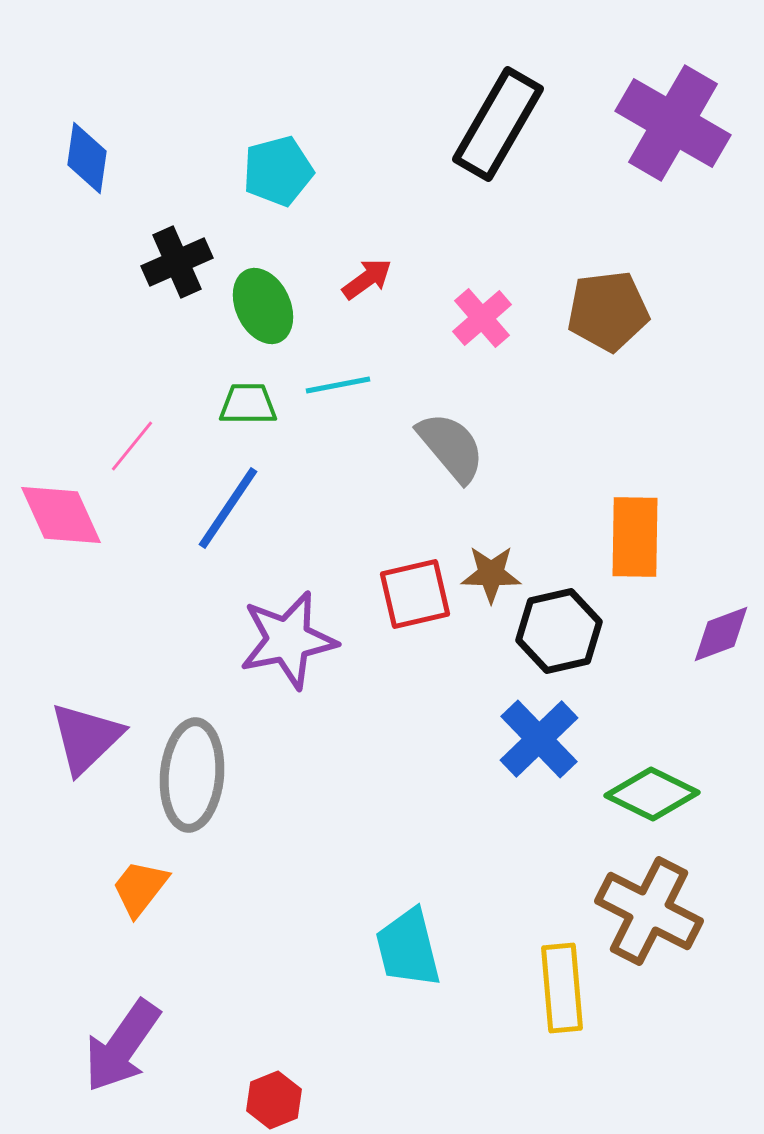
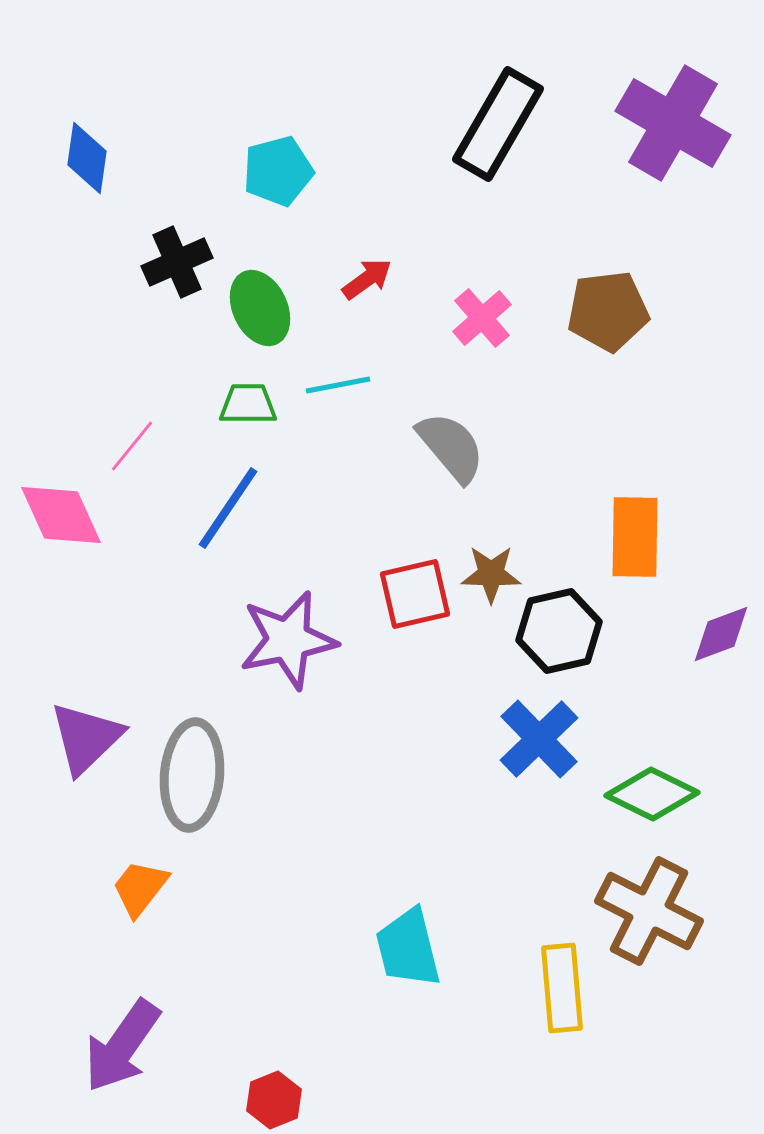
green ellipse: moved 3 px left, 2 px down
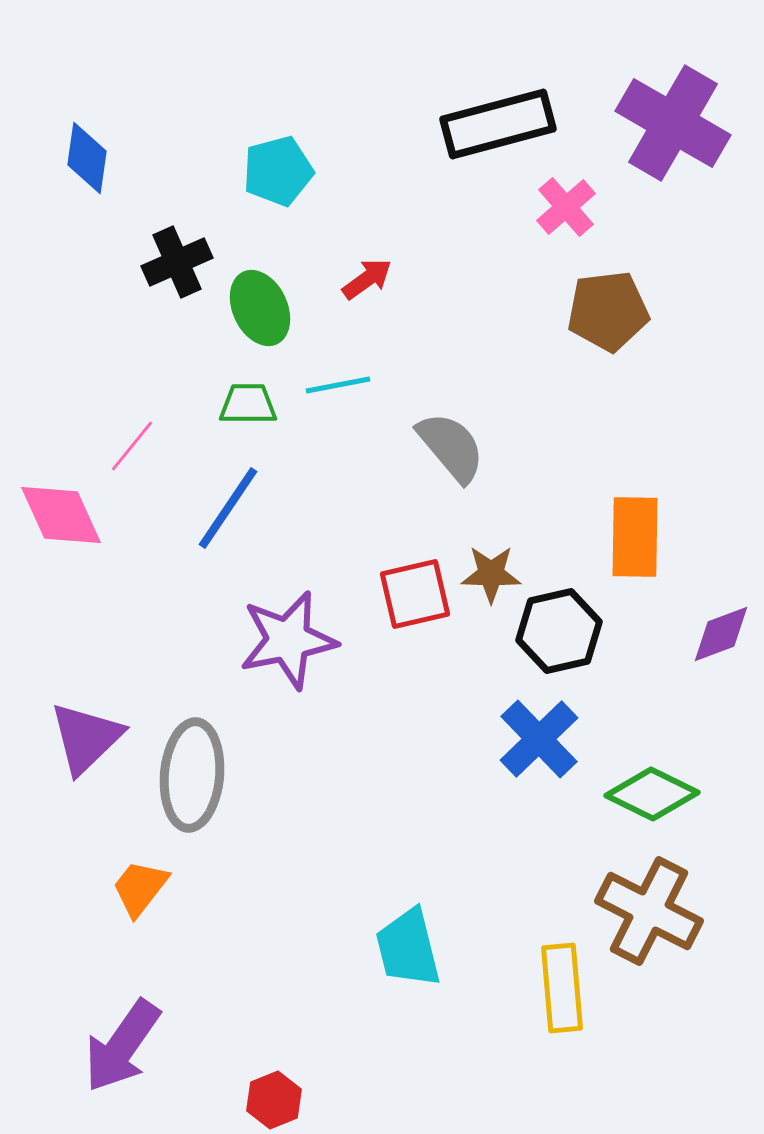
black rectangle: rotated 45 degrees clockwise
pink cross: moved 84 px right, 111 px up
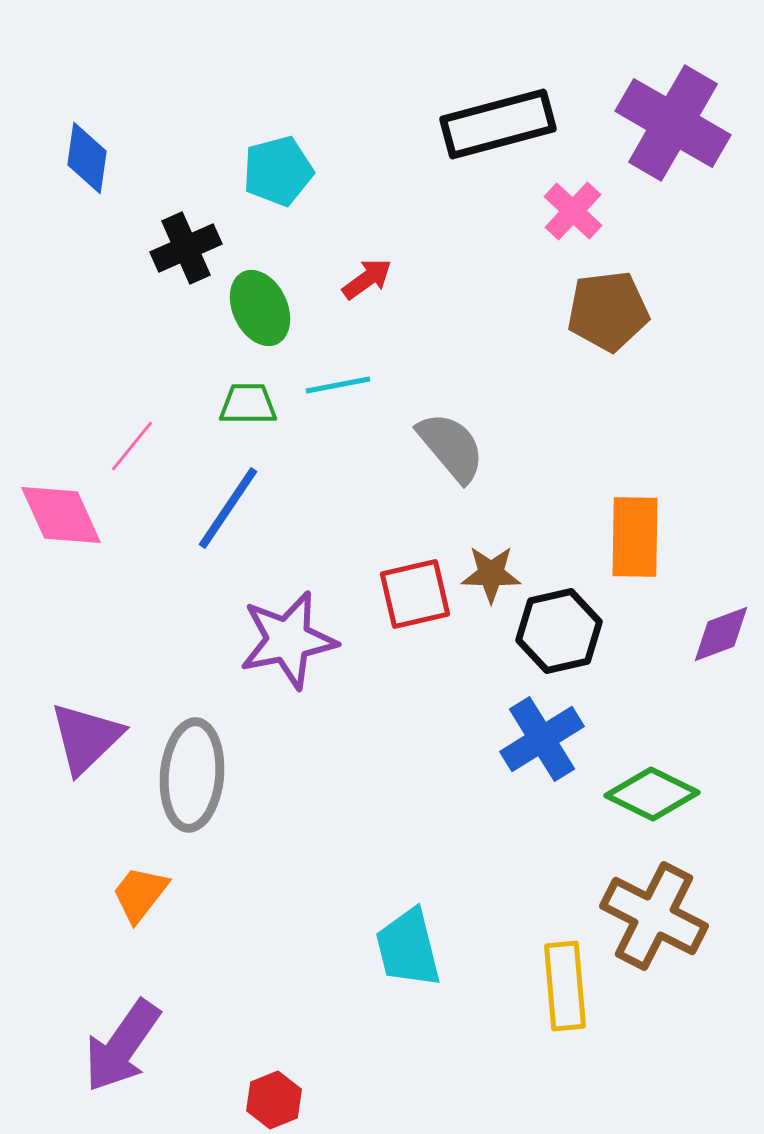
pink cross: moved 7 px right, 4 px down; rotated 6 degrees counterclockwise
black cross: moved 9 px right, 14 px up
blue cross: moved 3 px right; rotated 12 degrees clockwise
orange trapezoid: moved 6 px down
brown cross: moved 5 px right, 5 px down
yellow rectangle: moved 3 px right, 2 px up
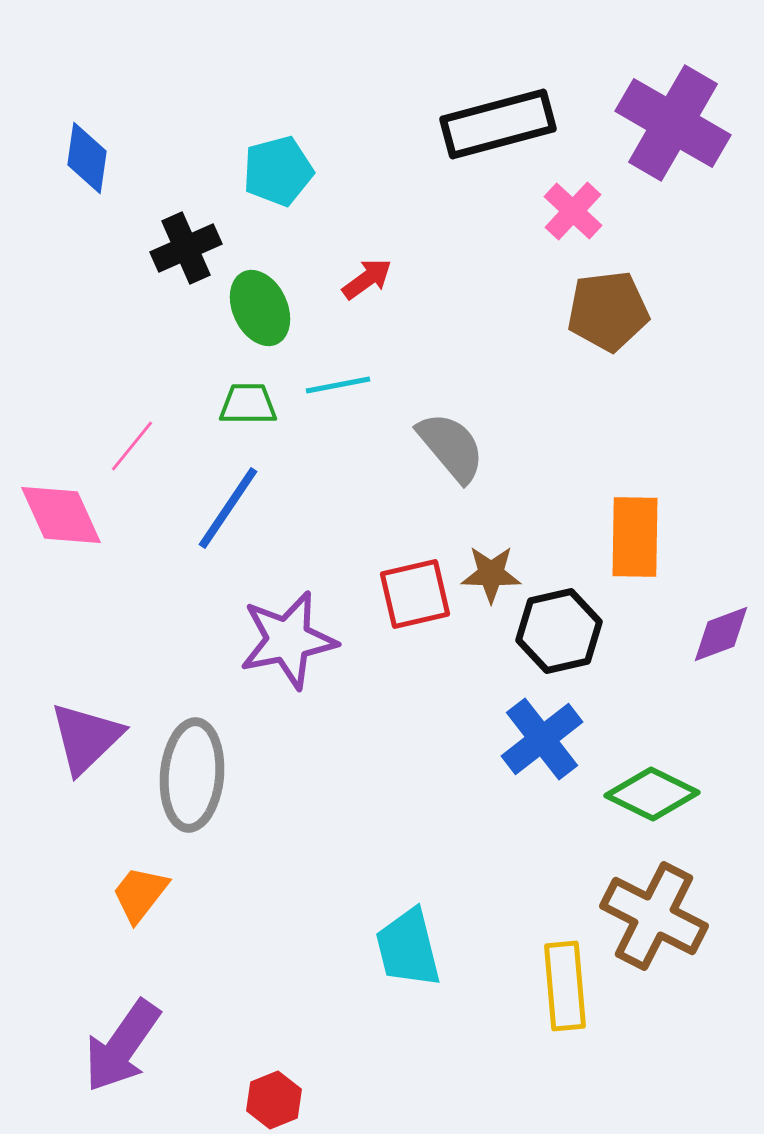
blue cross: rotated 6 degrees counterclockwise
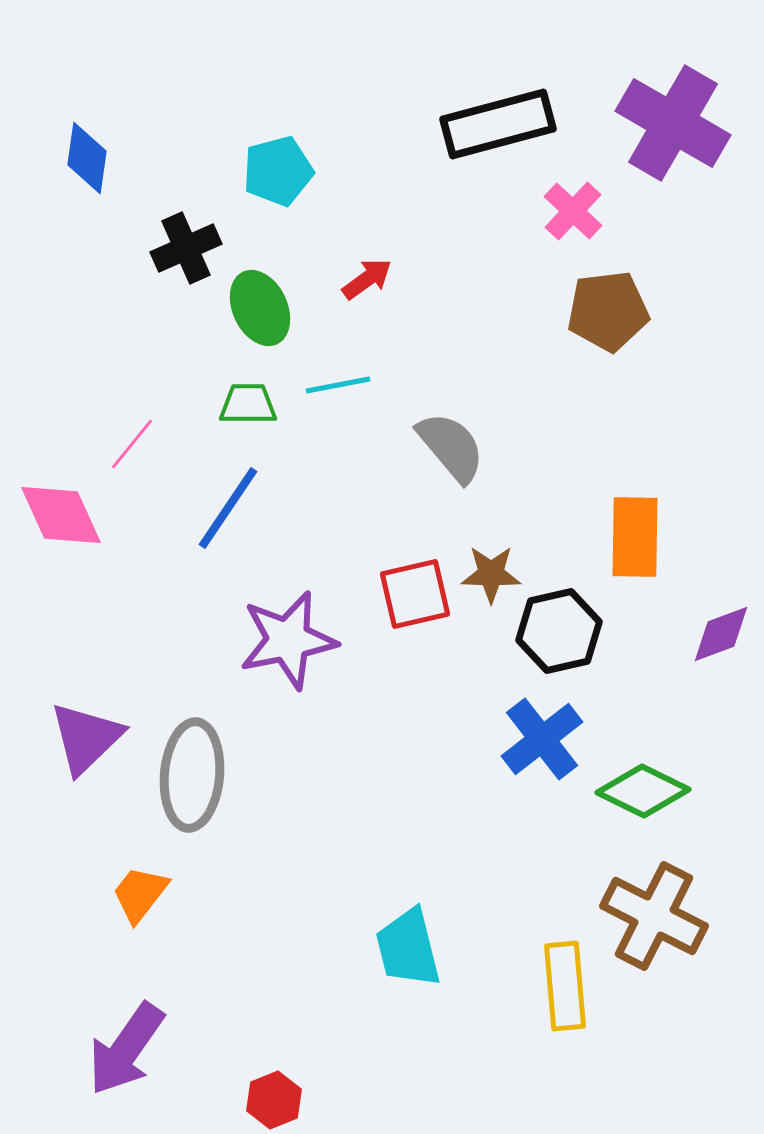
pink line: moved 2 px up
green diamond: moved 9 px left, 3 px up
purple arrow: moved 4 px right, 3 px down
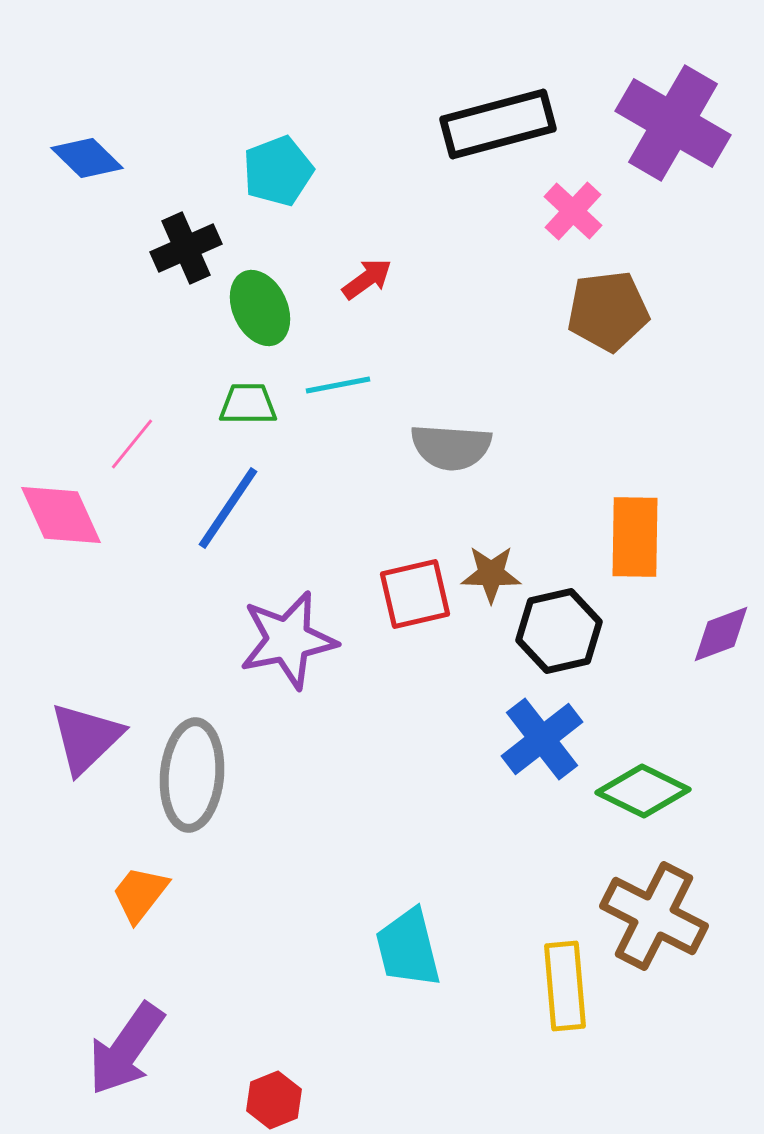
blue diamond: rotated 54 degrees counterclockwise
cyan pentagon: rotated 6 degrees counterclockwise
gray semicircle: rotated 134 degrees clockwise
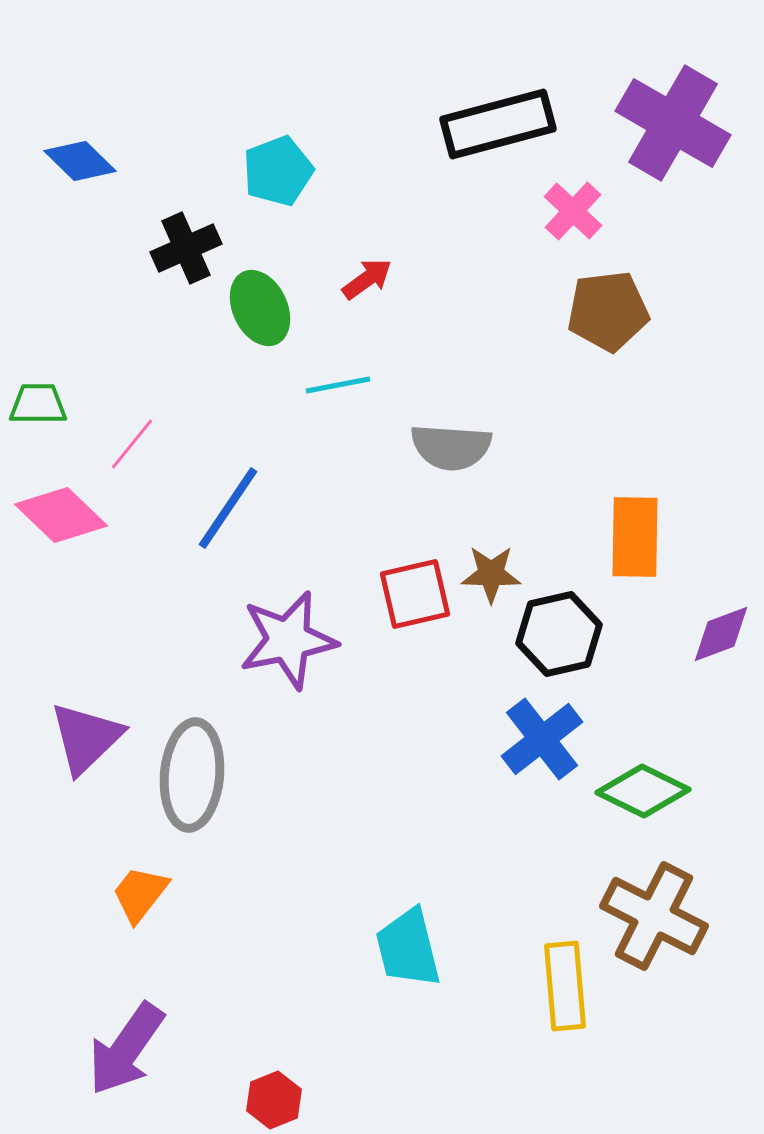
blue diamond: moved 7 px left, 3 px down
green trapezoid: moved 210 px left
pink diamond: rotated 22 degrees counterclockwise
black hexagon: moved 3 px down
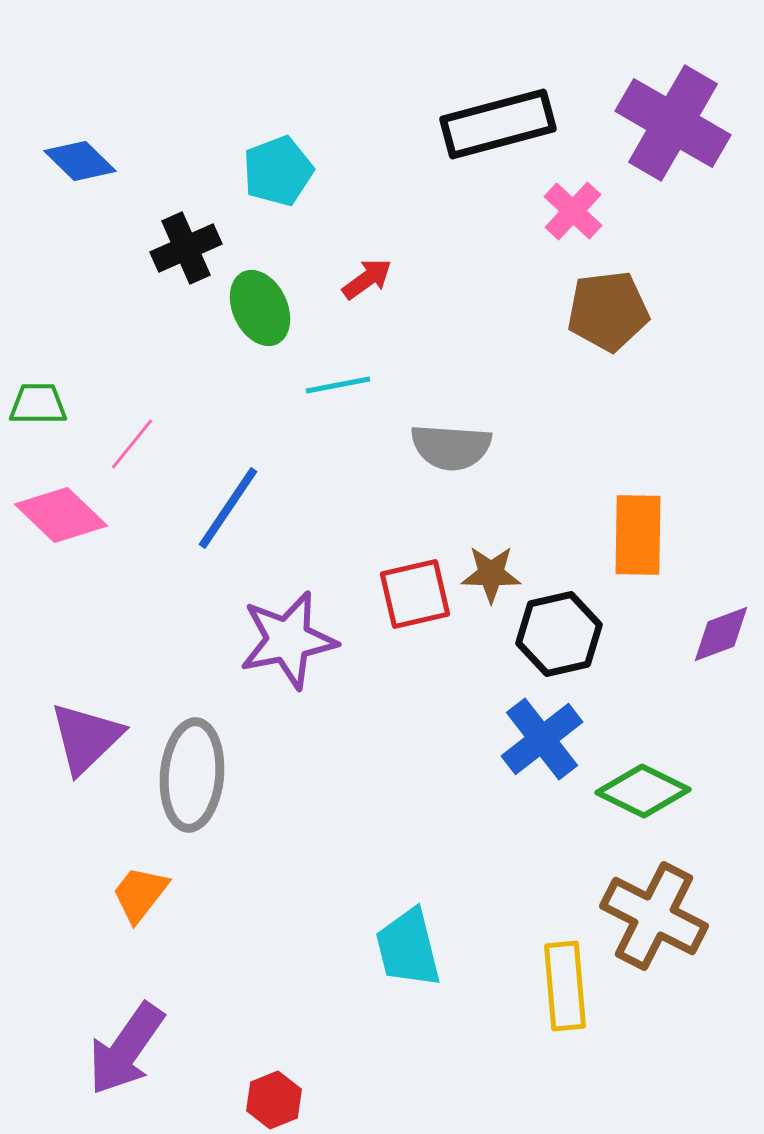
orange rectangle: moved 3 px right, 2 px up
